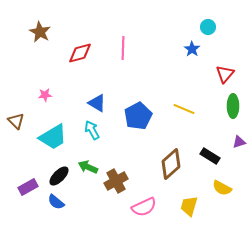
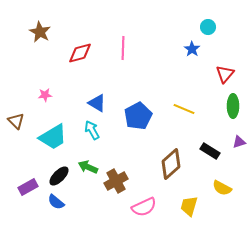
black rectangle: moved 5 px up
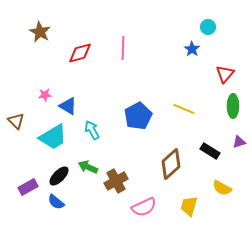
blue triangle: moved 29 px left, 3 px down
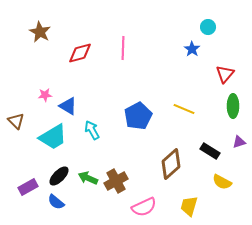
green arrow: moved 11 px down
yellow semicircle: moved 6 px up
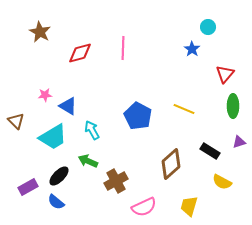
blue pentagon: rotated 16 degrees counterclockwise
green arrow: moved 17 px up
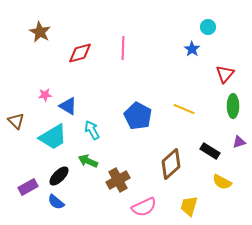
brown cross: moved 2 px right, 1 px up
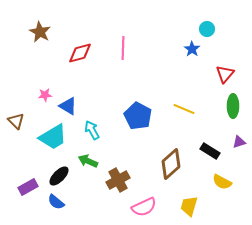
cyan circle: moved 1 px left, 2 px down
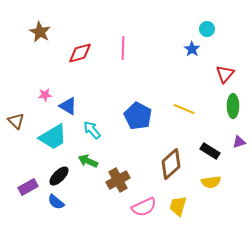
cyan arrow: rotated 12 degrees counterclockwise
yellow semicircle: moved 11 px left; rotated 36 degrees counterclockwise
yellow trapezoid: moved 11 px left
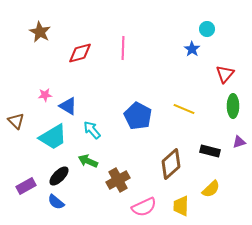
black rectangle: rotated 18 degrees counterclockwise
yellow semicircle: moved 7 px down; rotated 36 degrees counterclockwise
purple rectangle: moved 2 px left, 1 px up
yellow trapezoid: moved 3 px right; rotated 15 degrees counterclockwise
